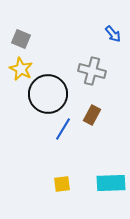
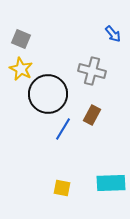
yellow square: moved 4 px down; rotated 18 degrees clockwise
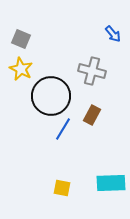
black circle: moved 3 px right, 2 px down
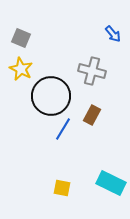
gray square: moved 1 px up
cyan rectangle: rotated 28 degrees clockwise
